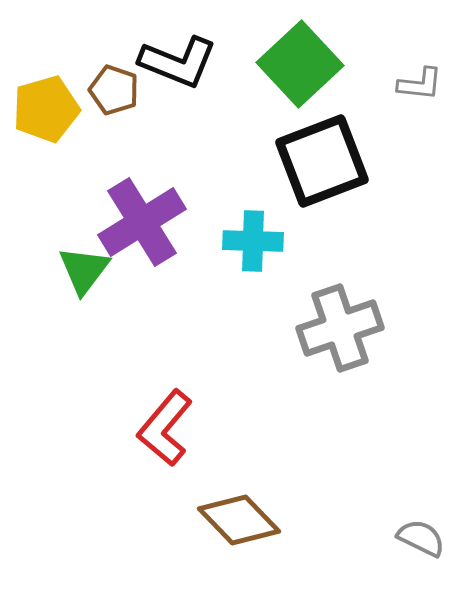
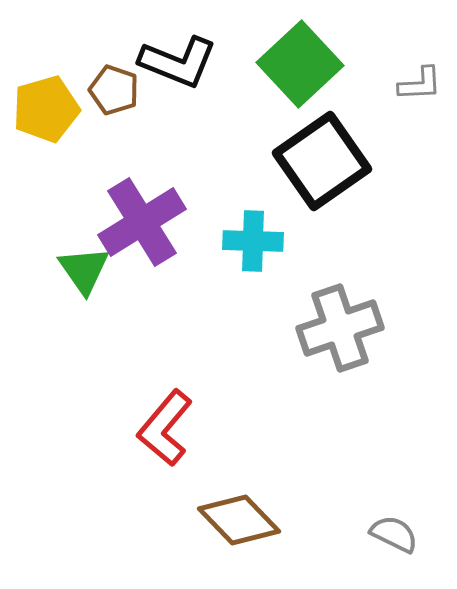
gray L-shape: rotated 9 degrees counterclockwise
black square: rotated 14 degrees counterclockwise
green triangle: rotated 12 degrees counterclockwise
gray semicircle: moved 27 px left, 4 px up
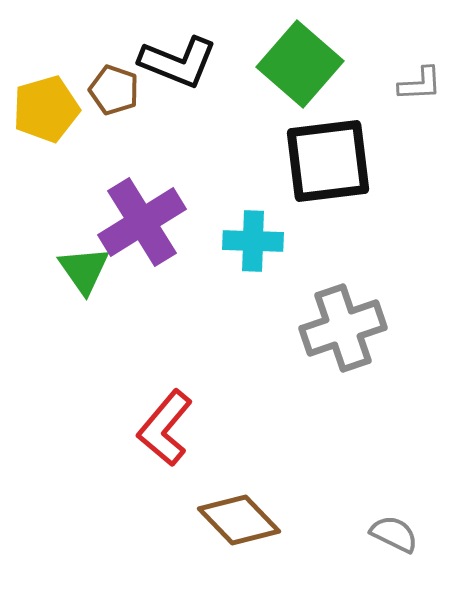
green square: rotated 6 degrees counterclockwise
black square: moved 6 px right; rotated 28 degrees clockwise
gray cross: moved 3 px right
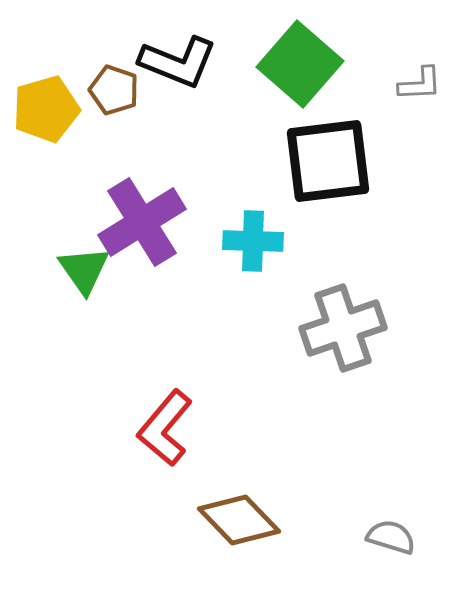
gray semicircle: moved 3 px left, 3 px down; rotated 9 degrees counterclockwise
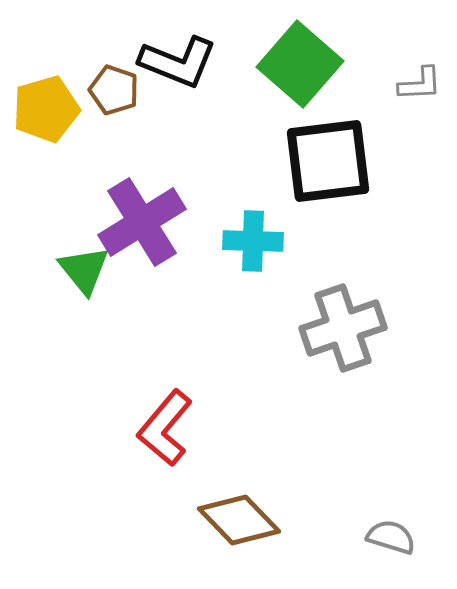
green triangle: rotated 4 degrees counterclockwise
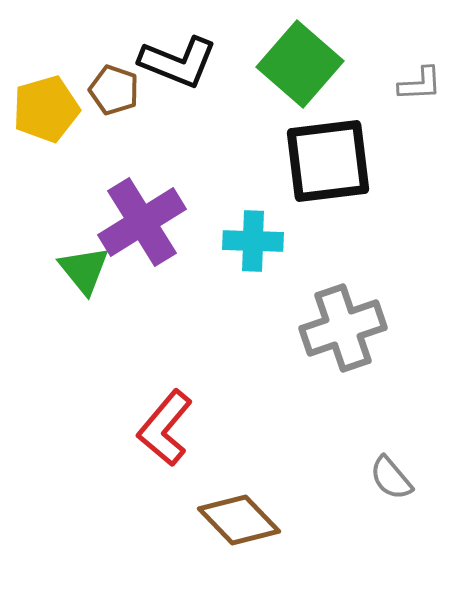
gray semicircle: moved 59 px up; rotated 147 degrees counterclockwise
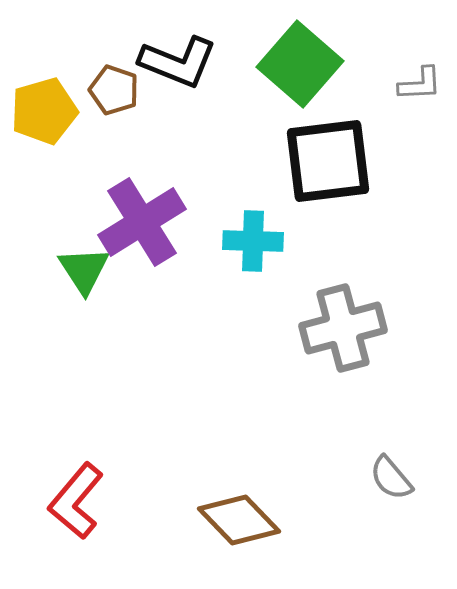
yellow pentagon: moved 2 px left, 2 px down
green triangle: rotated 6 degrees clockwise
gray cross: rotated 4 degrees clockwise
red L-shape: moved 89 px left, 73 px down
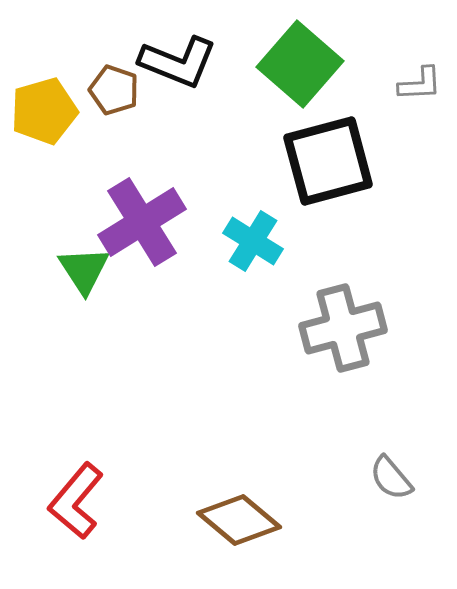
black square: rotated 8 degrees counterclockwise
cyan cross: rotated 30 degrees clockwise
brown diamond: rotated 6 degrees counterclockwise
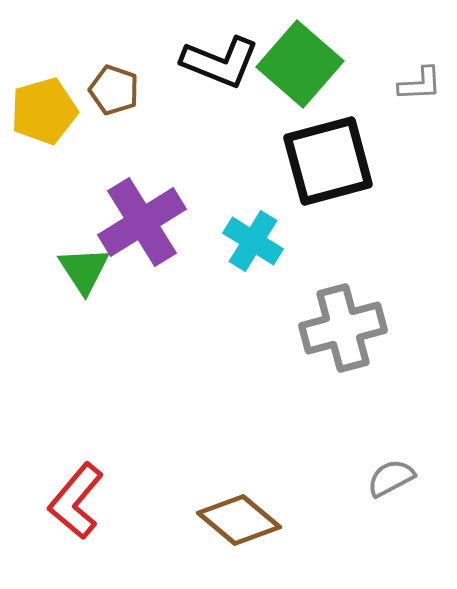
black L-shape: moved 42 px right
gray semicircle: rotated 102 degrees clockwise
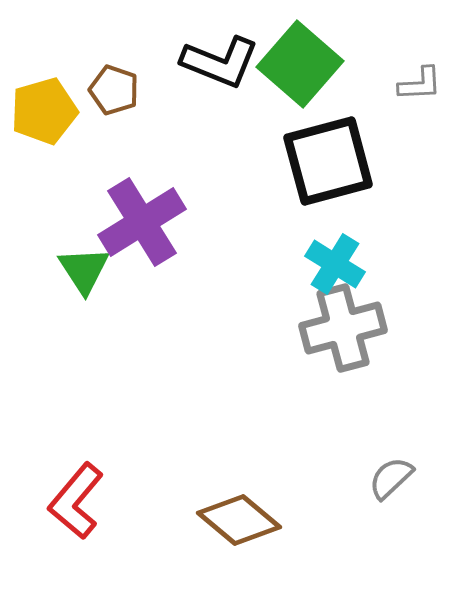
cyan cross: moved 82 px right, 23 px down
gray semicircle: rotated 15 degrees counterclockwise
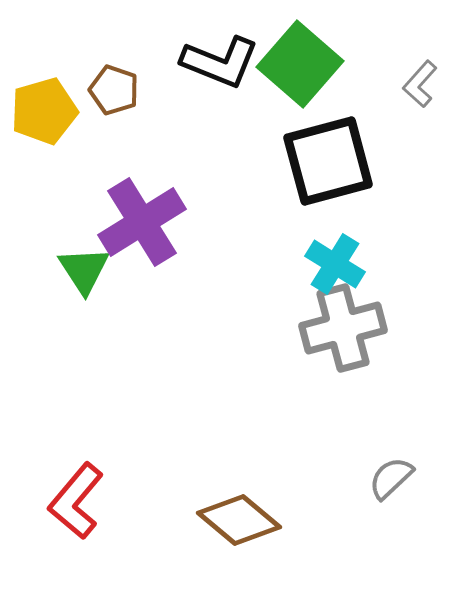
gray L-shape: rotated 135 degrees clockwise
